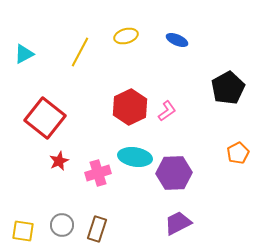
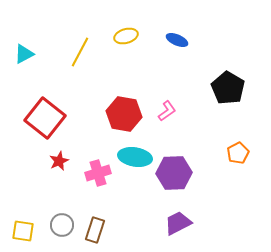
black pentagon: rotated 12 degrees counterclockwise
red hexagon: moved 6 px left, 7 px down; rotated 24 degrees counterclockwise
brown rectangle: moved 2 px left, 1 px down
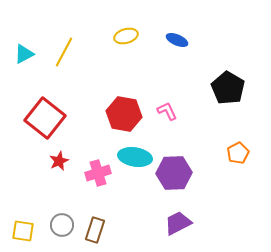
yellow line: moved 16 px left
pink L-shape: rotated 80 degrees counterclockwise
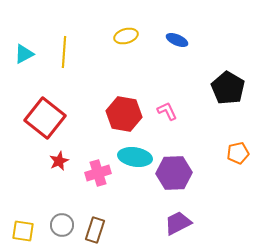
yellow line: rotated 24 degrees counterclockwise
orange pentagon: rotated 15 degrees clockwise
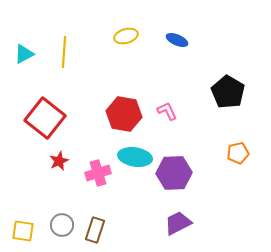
black pentagon: moved 4 px down
